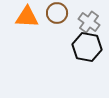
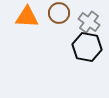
brown circle: moved 2 px right
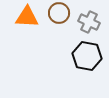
gray cross: rotated 10 degrees counterclockwise
black hexagon: moved 9 px down
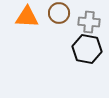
gray cross: rotated 20 degrees counterclockwise
black hexagon: moved 7 px up
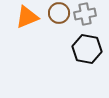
orange triangle: rotated 25 degrees counterclockwise
gray cross: moved 4 px left, 8 px up; rotated 15 degrees counterclockwise
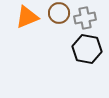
gray cross: moved 4 px down
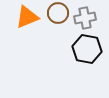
brown circle: moved 1 px left
